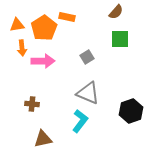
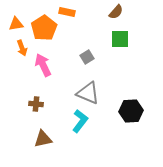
orange rectangle: moved 5 px up
orange triangle: moved 1 px left, 1 px up
orange arrow: rotated 14 degrees counterclockwise
pink arrow: moved 4 px down; rotated 115 degrees counterclockwise
brown cross: moved 4 px right
black hexagon: rotated 15 degrees clockwise
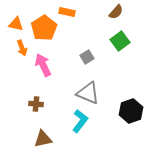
orange triangle: rotated 21 degrees clockwise
green square: moved 2 px down; rotated 36 degrees counterclockwise
black hexagon: rotated 15 degrees counterclockwise
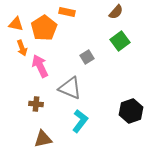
pink arrow: moved 3 px left, 1 px down
gray triangle: moved 18 px left, 5 px up
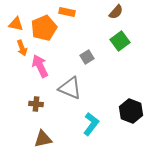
orange pentagon: rotated 10 degrees clockwise
black hexagon: rotated 20 degrees counterclockwise
cyan L-shape: moved 11 px right, 3 px down
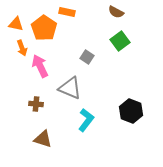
brown semicircle: rotated 77 degrees clockwise
orange pentagon: rotated 15 degrees counterclockwise
gray square: rotated 24 degrees counterclockwise
cyan L-shape: moved 5 px left, 4 px up
brown triangle: rotated 30 degrees clockwise
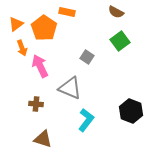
orange triangle: rotated 49 degrees counterclockwise
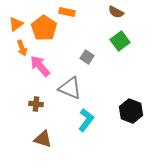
pink arrow: rotated 15 degrees counterclockwise
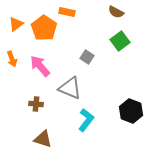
orange arrow: moved 10 px left, 11 px down
